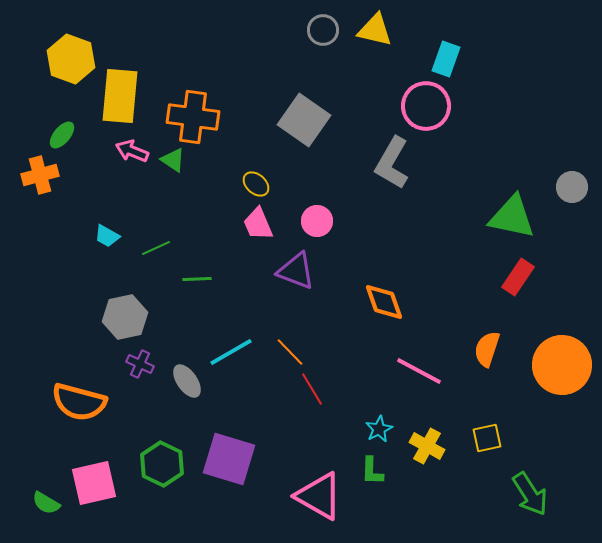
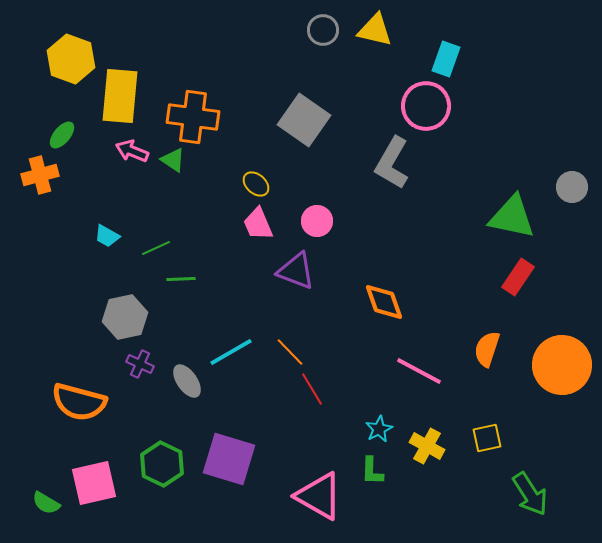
green line at (197, 279): moved 16 px left
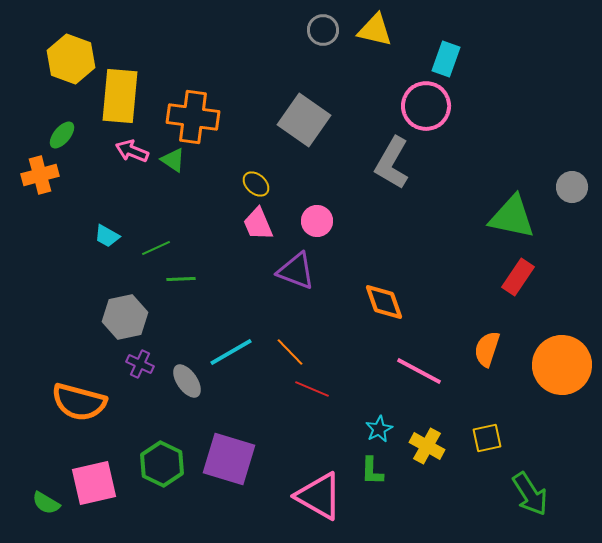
red line at (312, 389): rotated 36 degrees counterclockwise
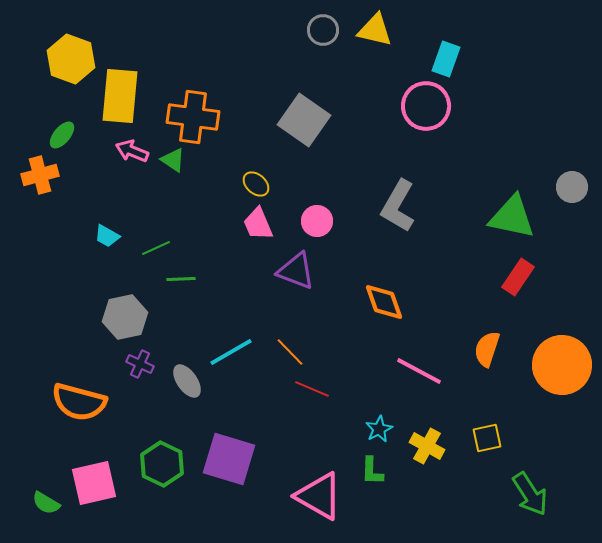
gray L-shape at (392, 163): moved 6 px right, 43 px down
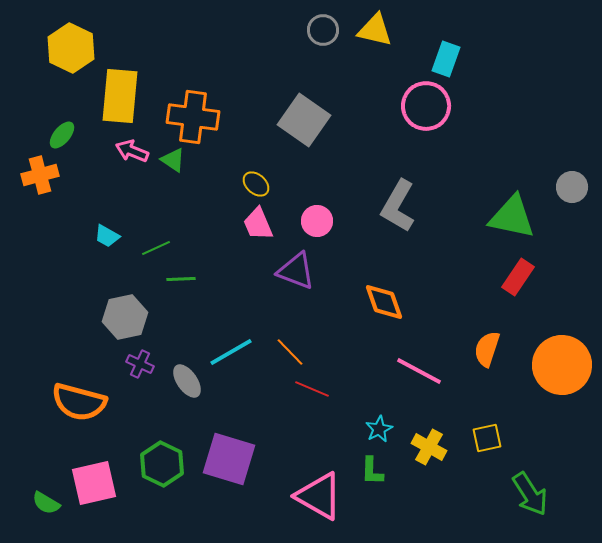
yellow hexagon at (71, 59): moved 11 px up; rotated 6 degrees clockwise
yellow cross at (427, 446): moved 2 px right, 1 px down
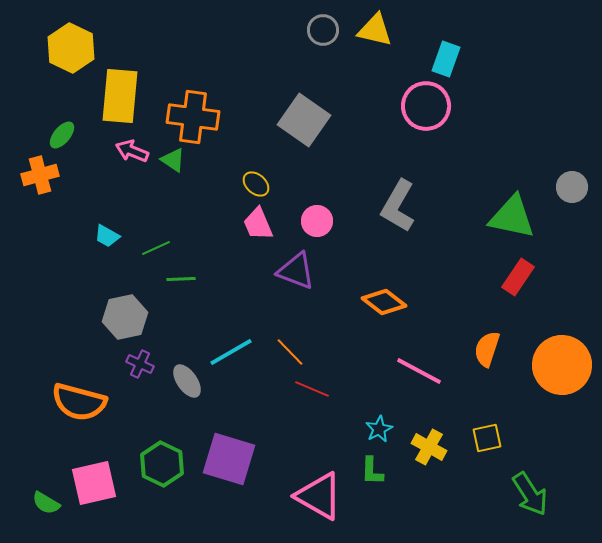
orange diamond at (384, 302): rotated 33 degrees counterclockwise
